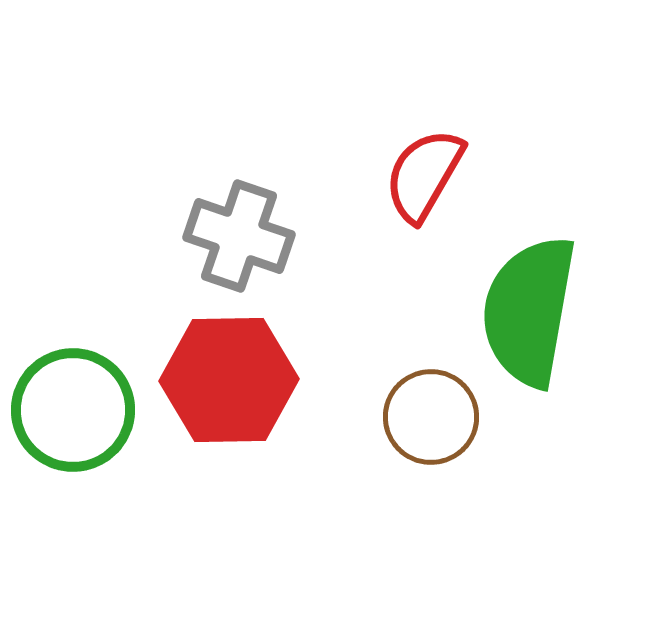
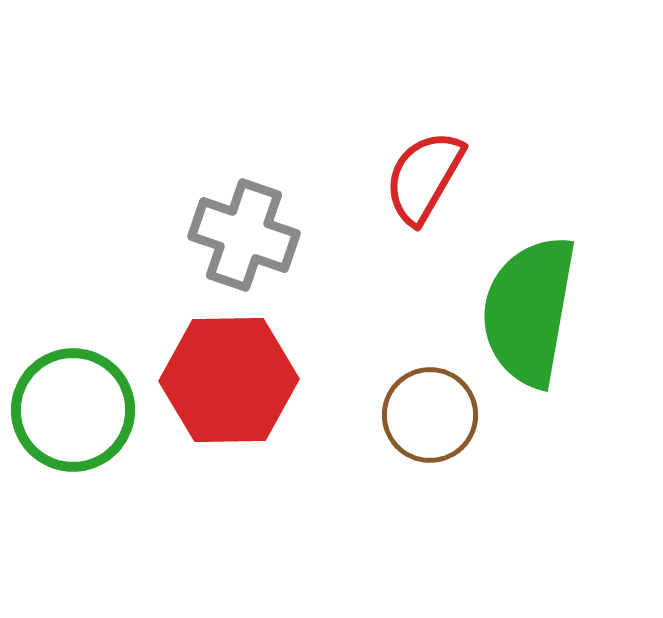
red semicircle: moved 2 px down
gray cross: moved 5 px right, 1 px up
brown circle: moved 1 px left, 2 px up
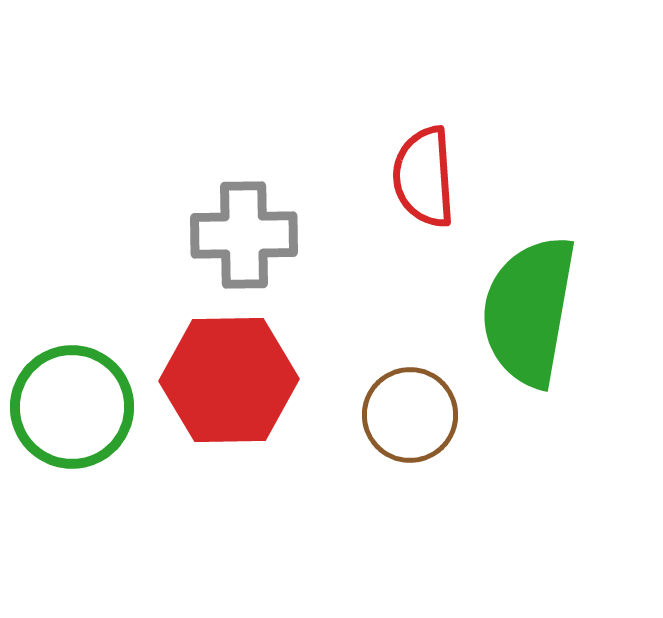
red semicircle: rotated 34 degrees counterclockwise
gray cross: rotated 20 degrees counterclockwise
green circle: moved 1 px left, 3 px up
brown circle: moved 20 px left
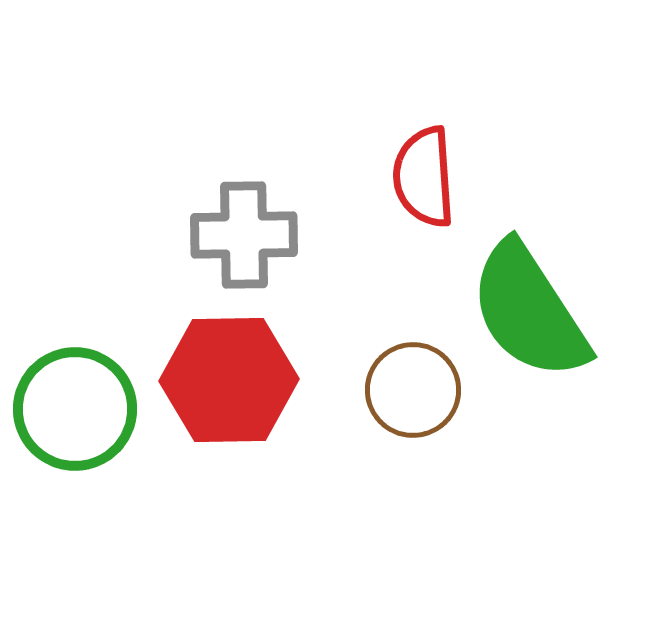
green semicircle: rotated 43 degrees counterclockwise
green circle: moved 3 px right, 2 px down
brown circle: moved 3 px right, 25 px up
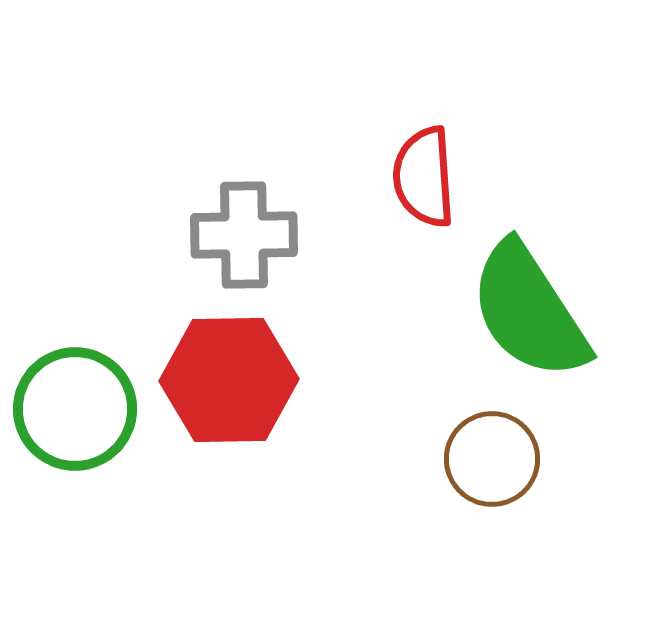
brown circle: moved 79 px right, 69 px down
